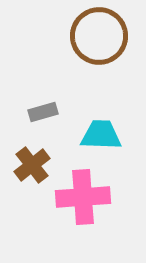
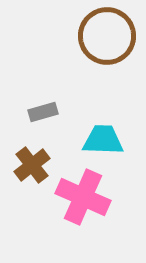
brown circle: moved 8 px right
cyan trapezoid: moved 2 px right, 5 px down
pink cross: rotated 28 degrees clockwise
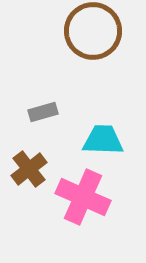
brown circle: moved 14 px left, 5 px up
brown cross: moved 3 px left, 4 px down
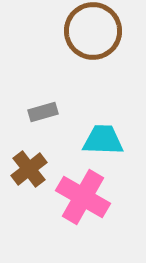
pink cross: rotated 6 degrees clockwise
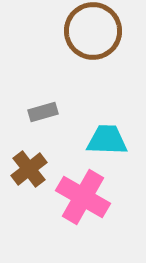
cyan trapezoid: moved 4 px right
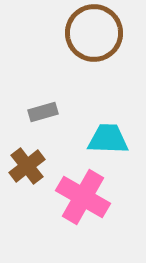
brown circle: moved 1 px right, 2 px down
cyan trapezoid: moved 1 px right, 1 px up
brown cross: moved 2 px left, 3 px up
